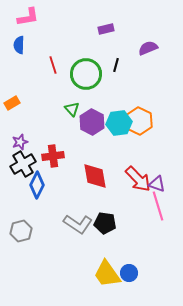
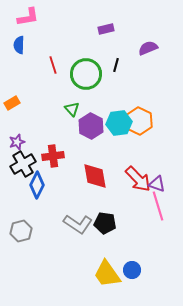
purple hexagon: moved 1 px left, 4 px down
purple star: moved 3 px left
blue circle: moved 3 px right, 3 px up
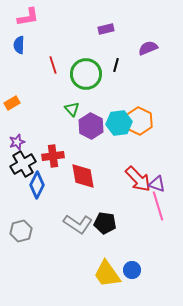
red diamond: moved 12 px left
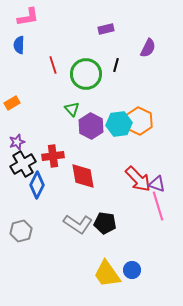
purple semicircle: rotated 138 degrees clockwise
cyan hexagon: moved 1 px down
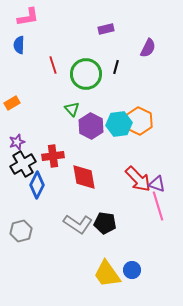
black line: moved 2 px down
red diamond: moved 1 px right, 1 px down
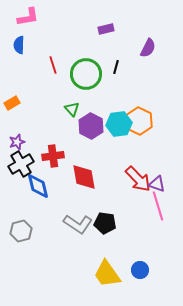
black cross: moved 2 px left
blue diamond: moved 1 px right, 1 px down; rotated 40 degrees counterclockwise
blue circle: moved 8 px right
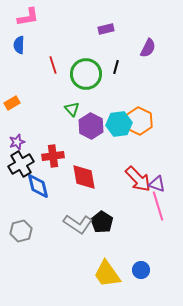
black pentagon: moved 3 px left, 1 px up; rotated 25 degrees clockwise
blue circle: moved 1 px right
